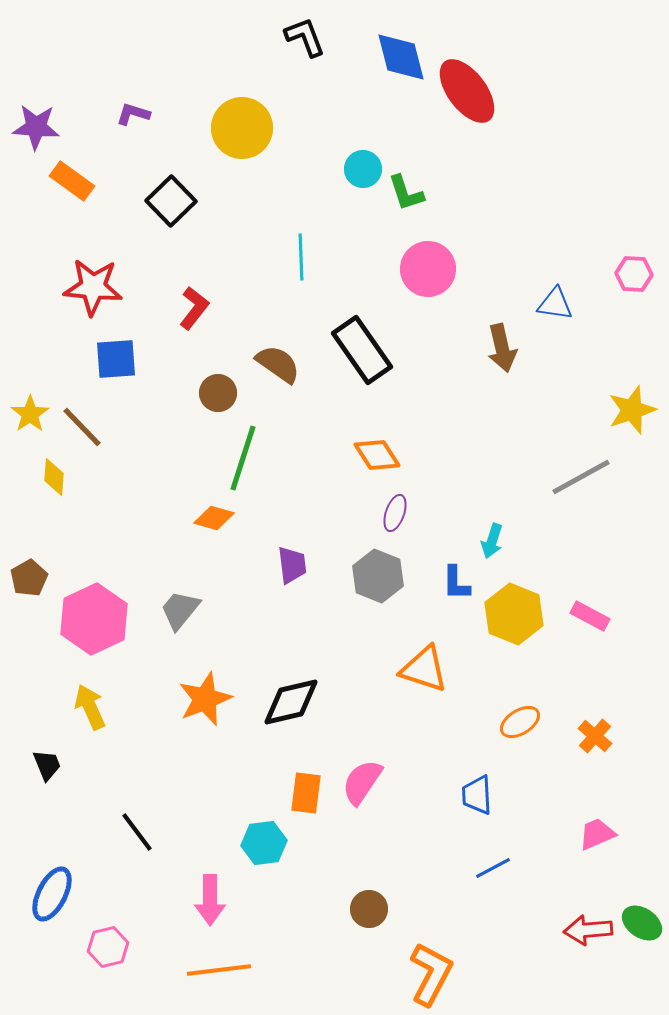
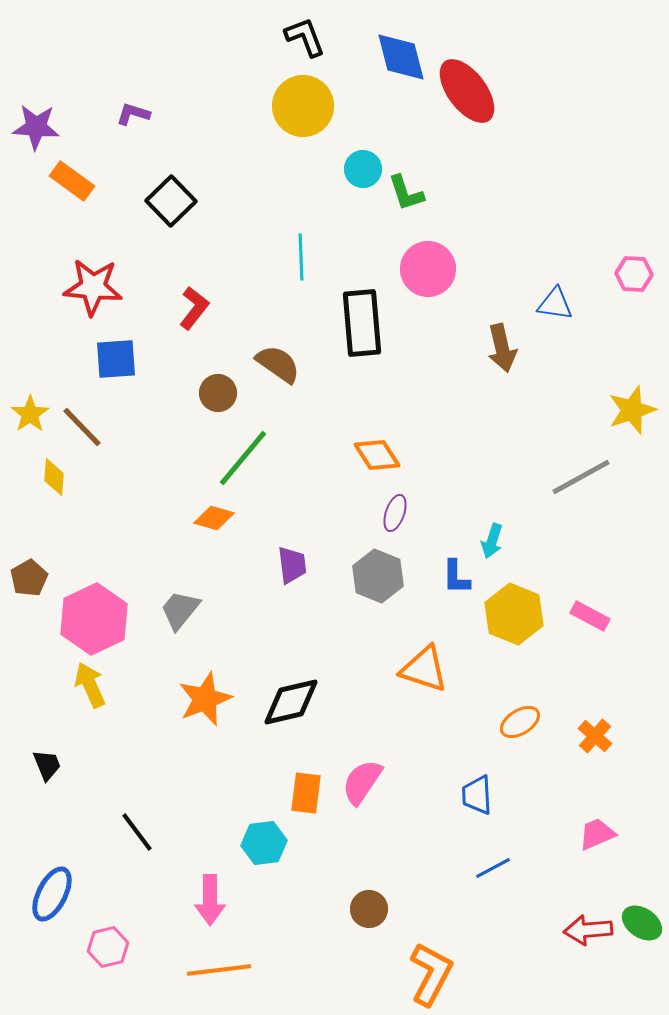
yellow circle at (242, 128): moved 61 px right, 22 px up
black rectangle at (362, 350): moved 27 px up; rotated 30 degrees clockwise
green line at (243, 458): rotated 22 degrees clockwise
blue L-shape at (456, 583): moved 6 px up
yellow arrow at (90, 707): moved 22 px up
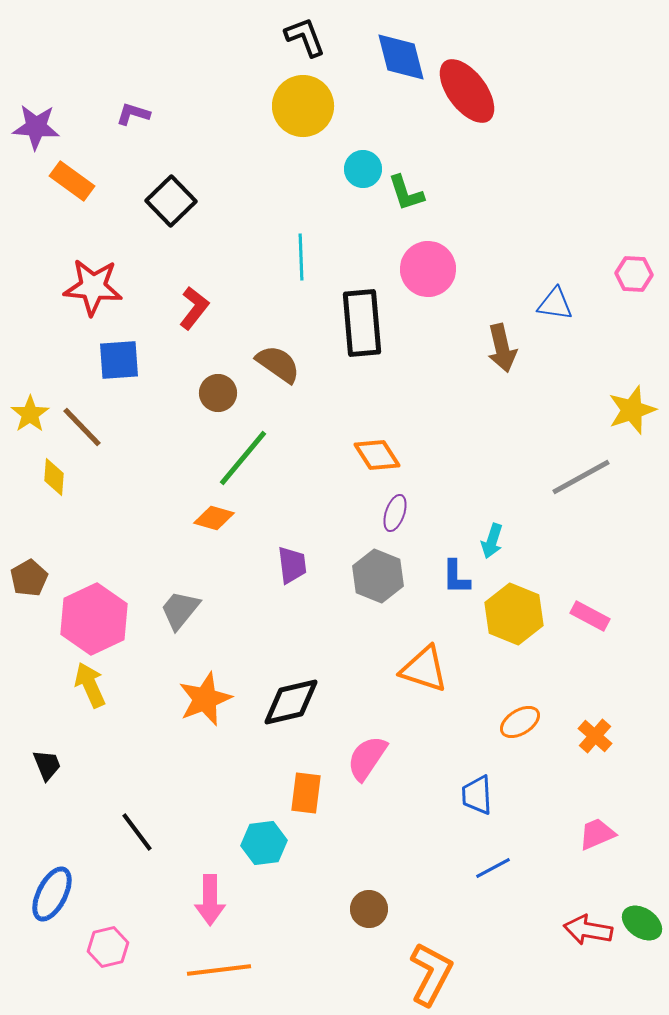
blue square at (116, 359): moved 3 px right, 1 px down
pink semicircle at (362, 782): moved 5 px right, 24 px up
red arrow at (588, 930): rotated 15 degrees clockwise
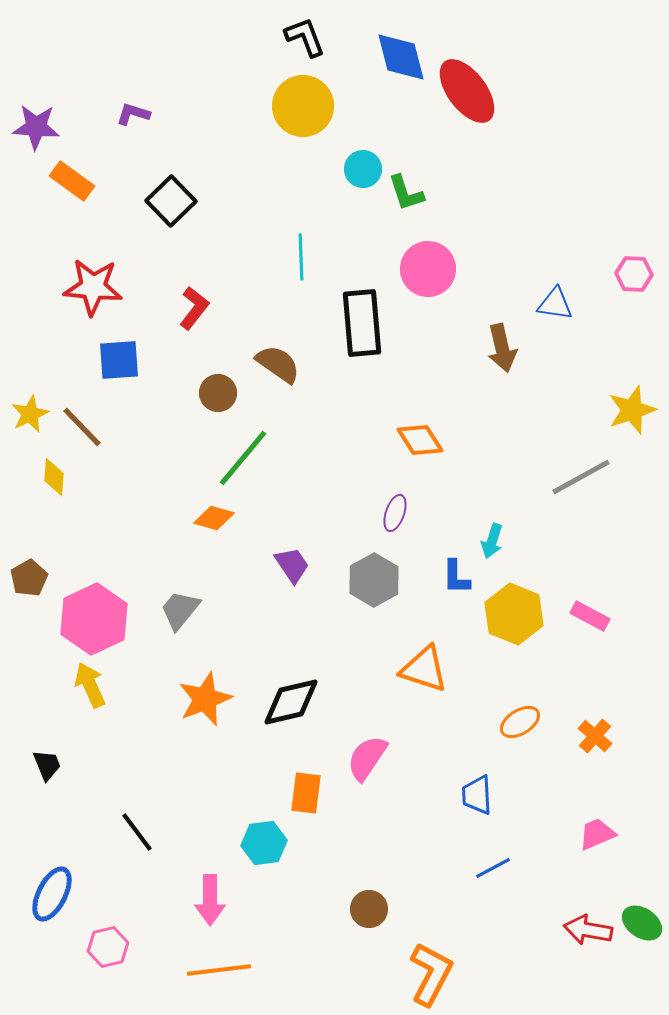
yellow star at (30, 414): rotated 9 degrees clockwise
orange diamond at (377, 455): moved 43 px right, 15 px up
purple trapezoid at (292, 565): rotated 27 degrees counterclockwise
gray hexagon at (378, 576): moved 4 px left, 4 px down; rotated 9 degrees clockwise
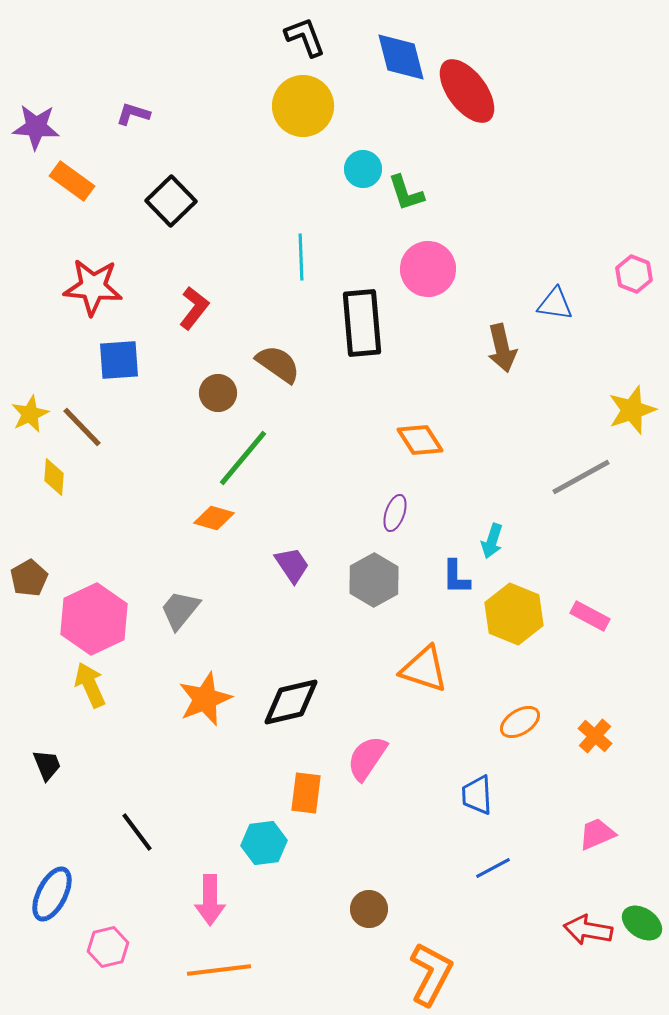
pink hexagon at (634, 274): rotated 18 degrees clockwise
